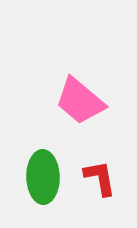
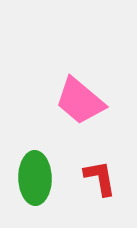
green ellipse: moved 8 px left, 1 px down
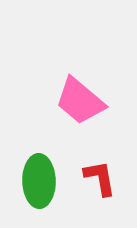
green ellipse: moved 4 px right, 3 px down
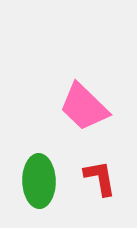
pink trapezoid: moved 4 px right, 6 px down; rotated 4 degrees clockwise
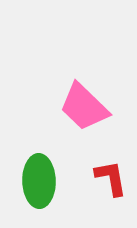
red L-shape: moved 11 px right
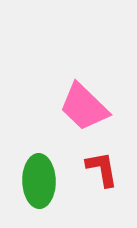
red L-shape: moved 9 px left, 9 px up
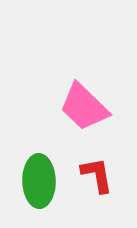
red L-shape: moved 5 px left, 6 px down
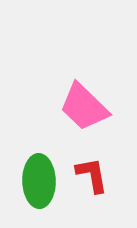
red L-shape: moved 5 px left
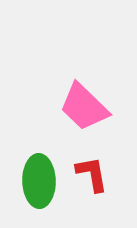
red L-shape: moved 1 px up
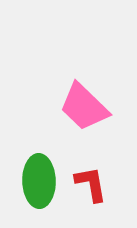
red L-shape: moved 1 px left, 10 px down
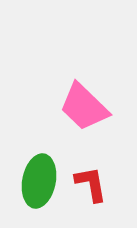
green ellipse: rotated 12 degrees clockwise
